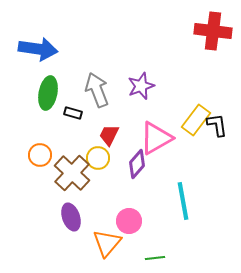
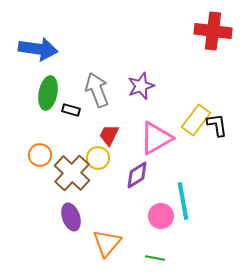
black rectangle: moved 2 px left, 3 px up
purple diamond: moved 11 px down; rotated 16 degrees clockwise
pink circle: moved 32 px right, 5 px up
green line: rotated 18 degrees clockwise
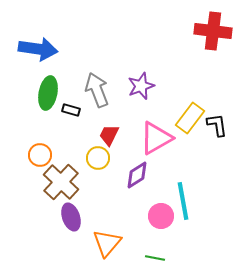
yellow rectangle: moved 6 px left, 2 px up
brown cross: moved 11 px left, 9 px down
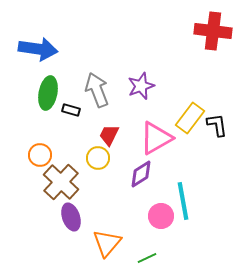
purple diamond: moved 4 px right, 1 px up
green line: moved 8 px left; rotated 36 degrees counterclockwise
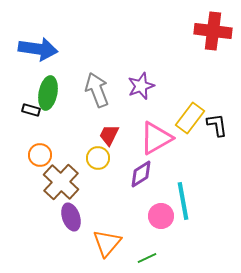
black rectangle: moved 40 px left
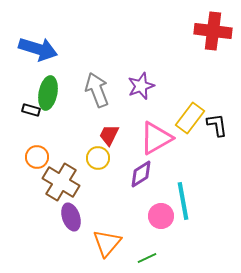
blue arrow: rotated 9 degrees clockwise
orange circle: moved 3 px left, 2 px down
brown cross: rotated 12 degrees counterclockwise
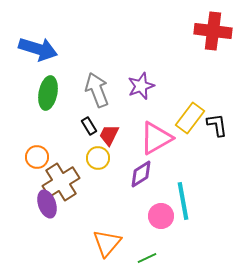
black rectangle: moved 58 px right, 16 px down; rotated 42 degrees clockwise
brown cross: rotated 27 degrees clockwise
purple ellipse: moved 24 px left, 13 px up
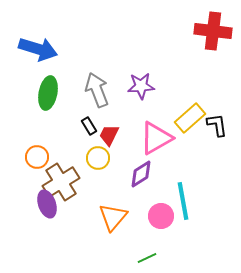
purple star: rotated 16 degrees clockwise
yellow rectangle: rotated 12 degrees clockwise
orange triangle: moved 6 px right, 26 px up
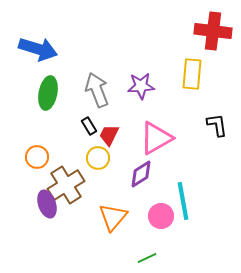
yellow rectangle: moved 2 px right, 44 px up; rotated 44 degrees counterclockwise
brown cross: moved 5 px right, 3 px down
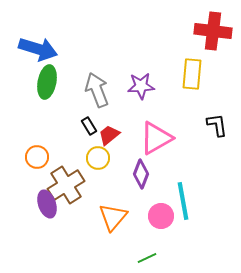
green ellipse: moved 1 px left, 11 px up
red trapezoid: rotated 25 degrees clockwise
purple diamond: rotated 36 degrees counterclockwise
